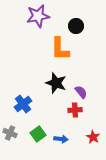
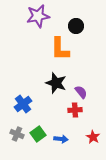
gray cross: moved 7 px right, 1 px down
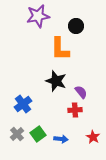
black star: moved 2 px up
gray cross: rotated 24 degrees clockwise
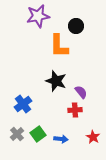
orange L-shape: moved 1 px left, 3 px up
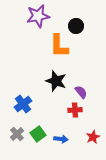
red star: rotated 16 degrees clockwise
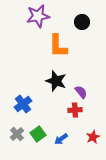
black circle: moved 6 px right, 4 px up
orange L-shape: moved 1 px left
blue arrow: rotated 136 degrees clockwise
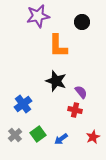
red cross: rotated 16 degrees clockwise
gray cross: moved 2 px left, 1 px down
